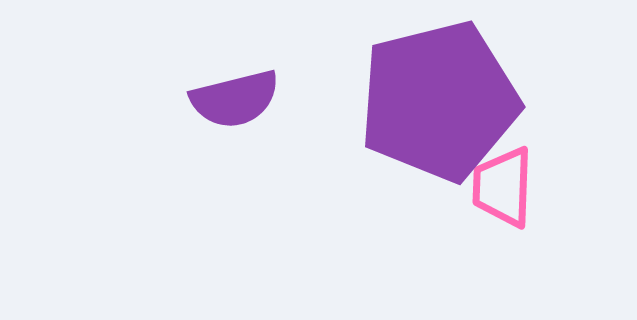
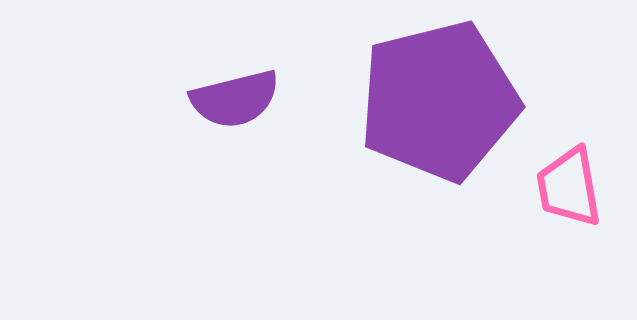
pink trapezoid: moved 66 px right; rotated 12 degrees counterclockwise
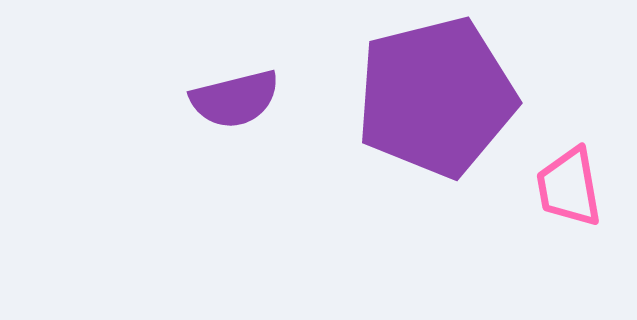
purple pentagon: moved 3 px left, 4 px up
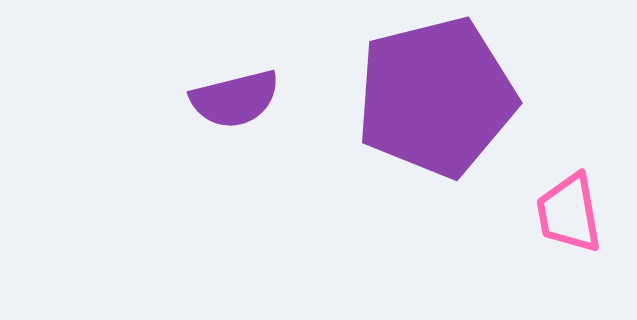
pink trapezoid: moved 26 px down
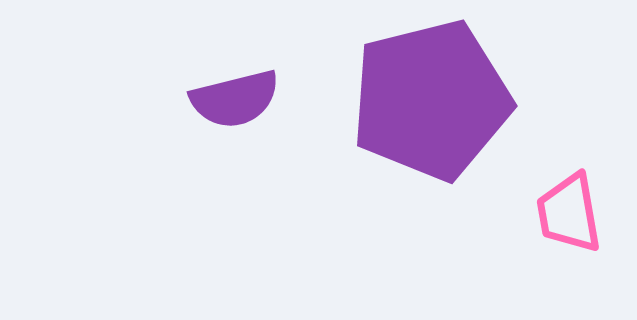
purple pentagon: moved 5 px left, 3 px down
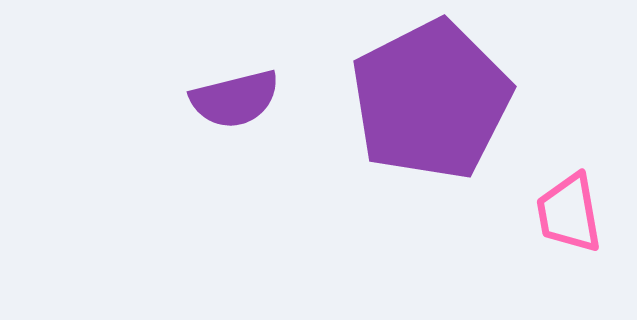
purple pentagon: rotated 13 degrees counterclockwise
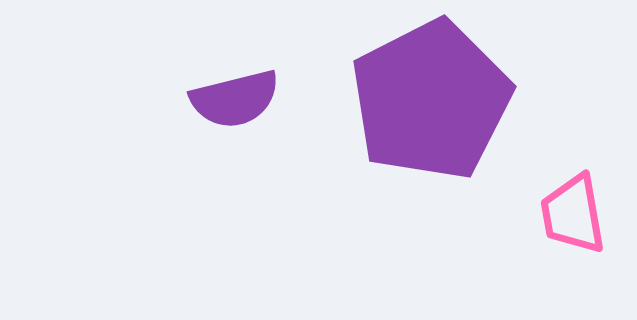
pink trapezoid: moved 4 px right, 1 px down
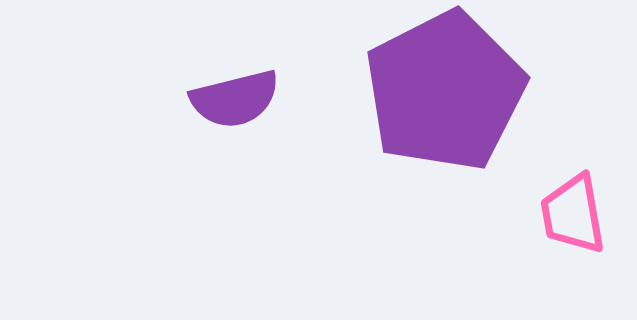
purple pentagon: moved 14 px right, 9 px up
